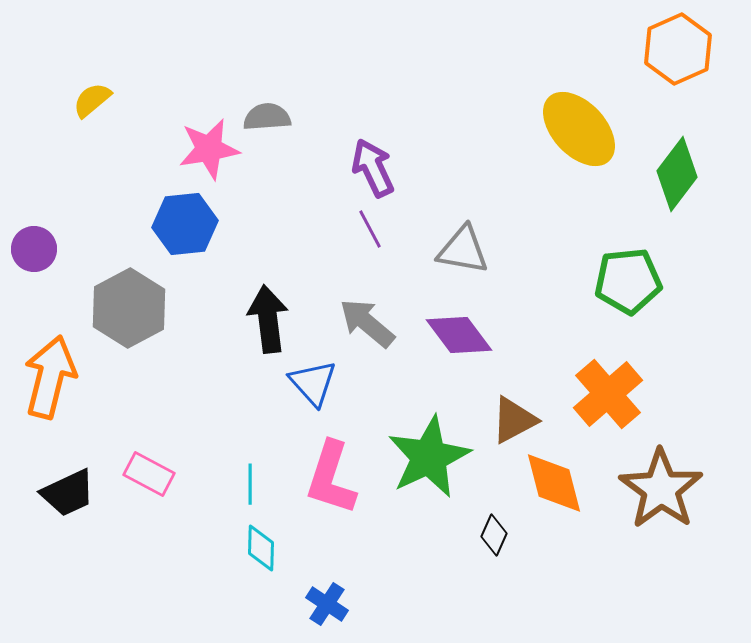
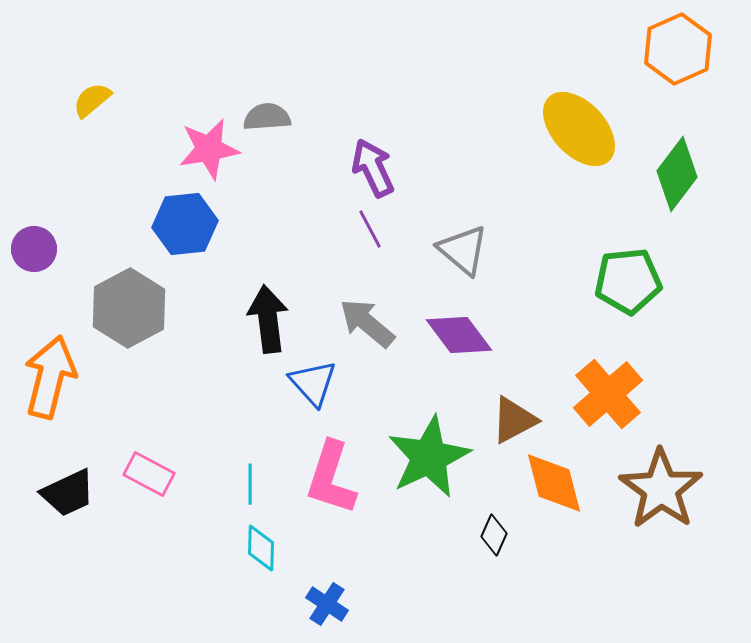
gray triangle: rotated 30 degrees clockwise
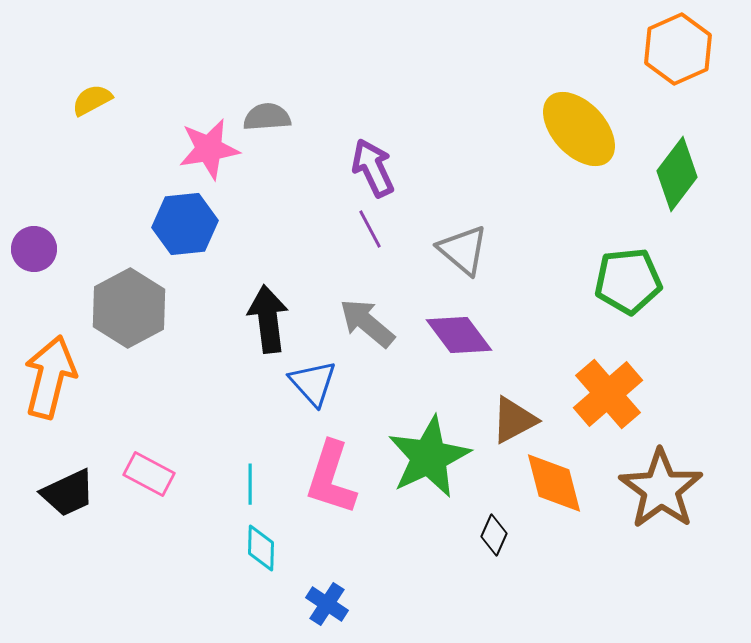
yellow semicircle: rotated 12 degrees clockwise
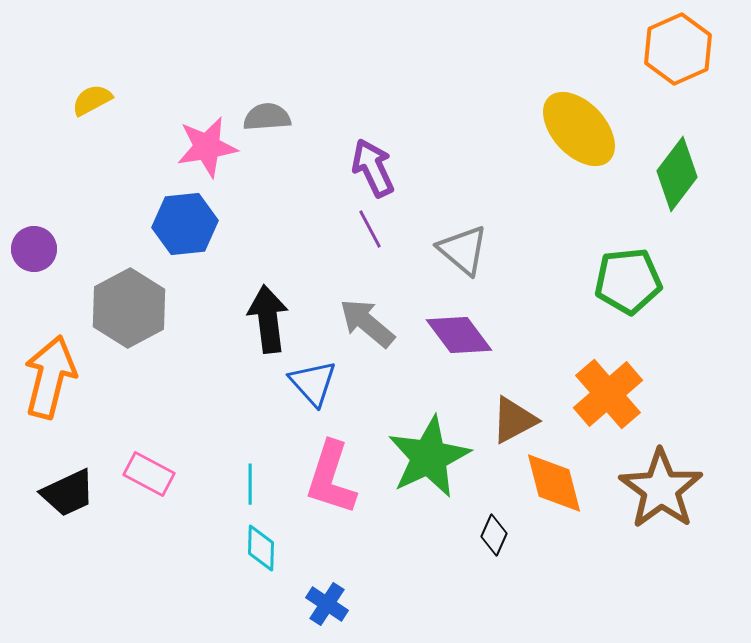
pink star: moved 2 px left, 2 px up
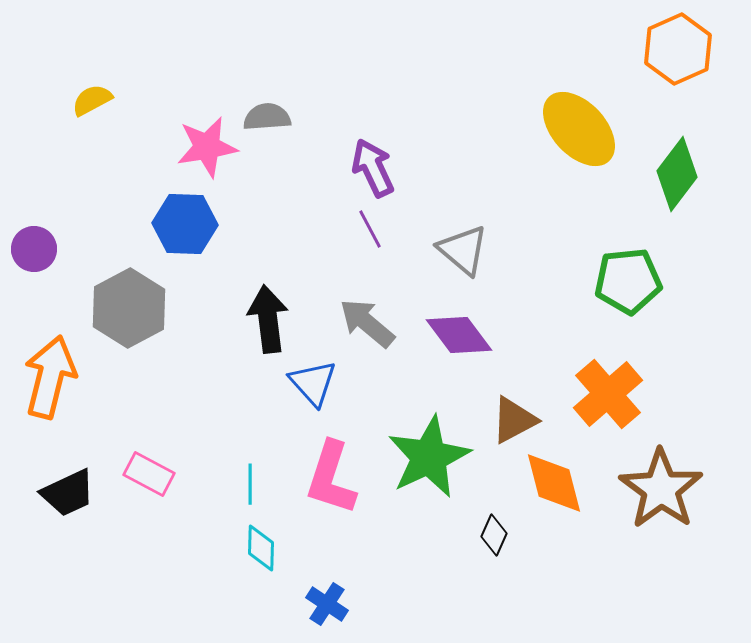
blue hexagon: rotated 8 degrees clockwise
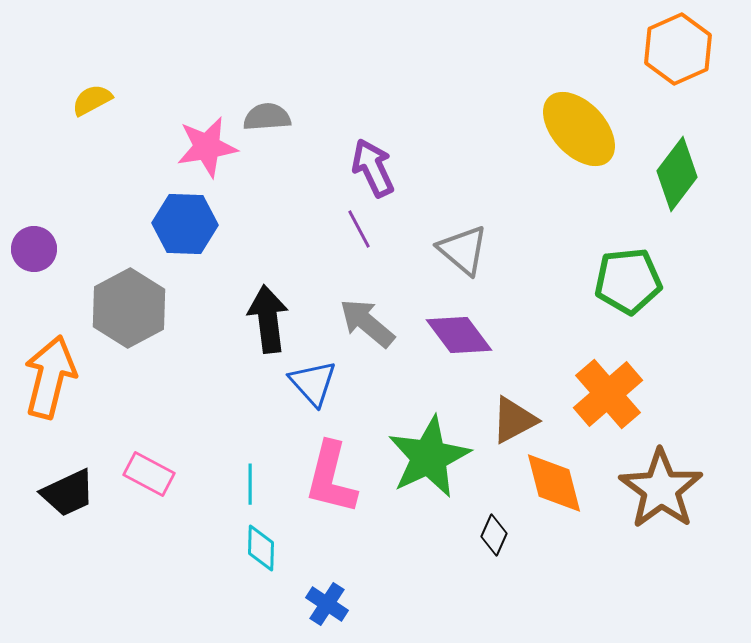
purple line: moved 11 px left
pink L-shape: rotated 4 degrees counterclockwise
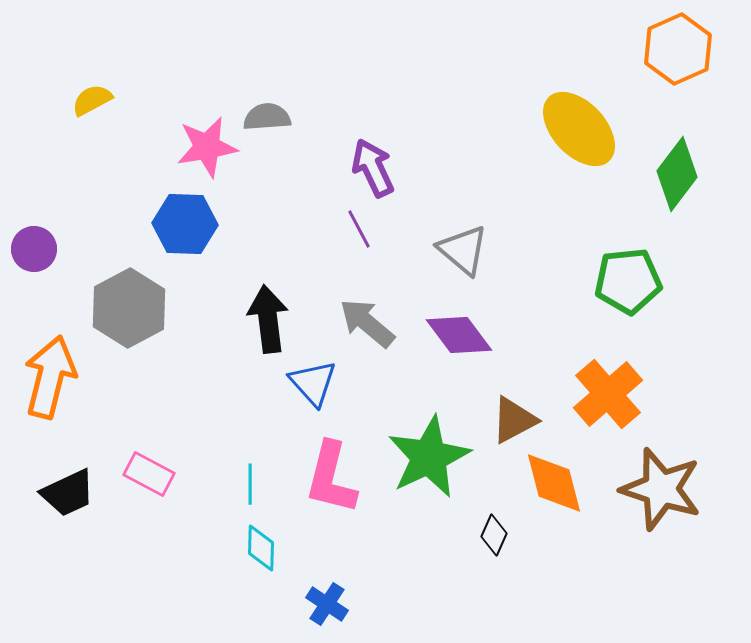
brown star: rotated 18 degrees counterclockwise
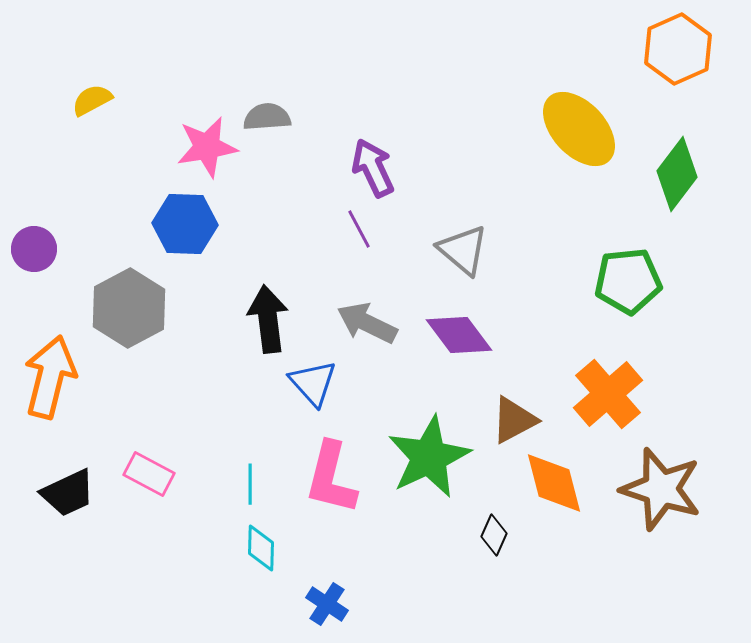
gray arrow: rotated 14 degrees counterclockwise
